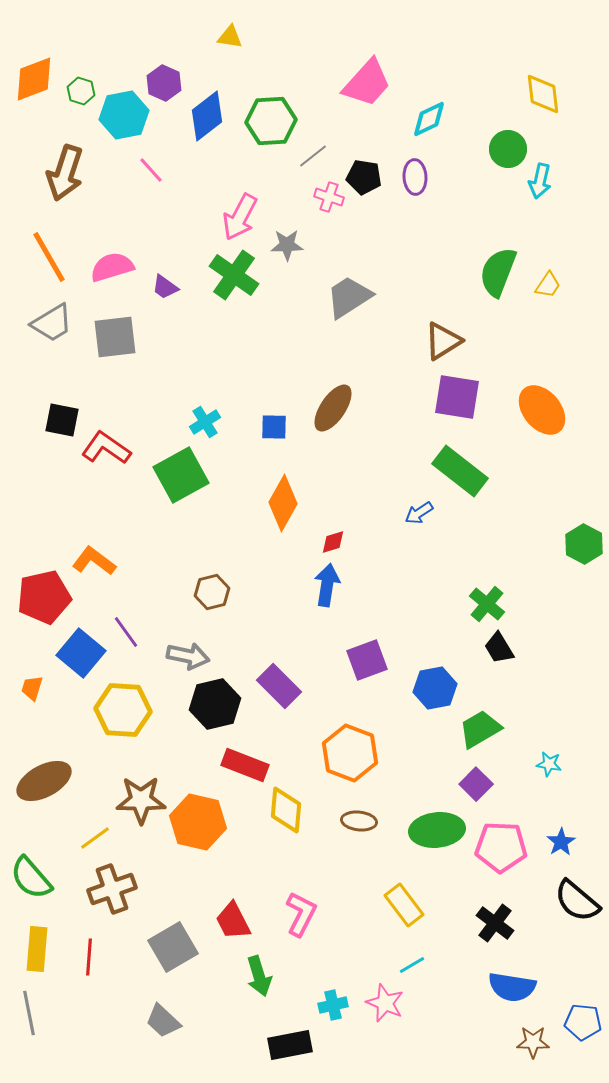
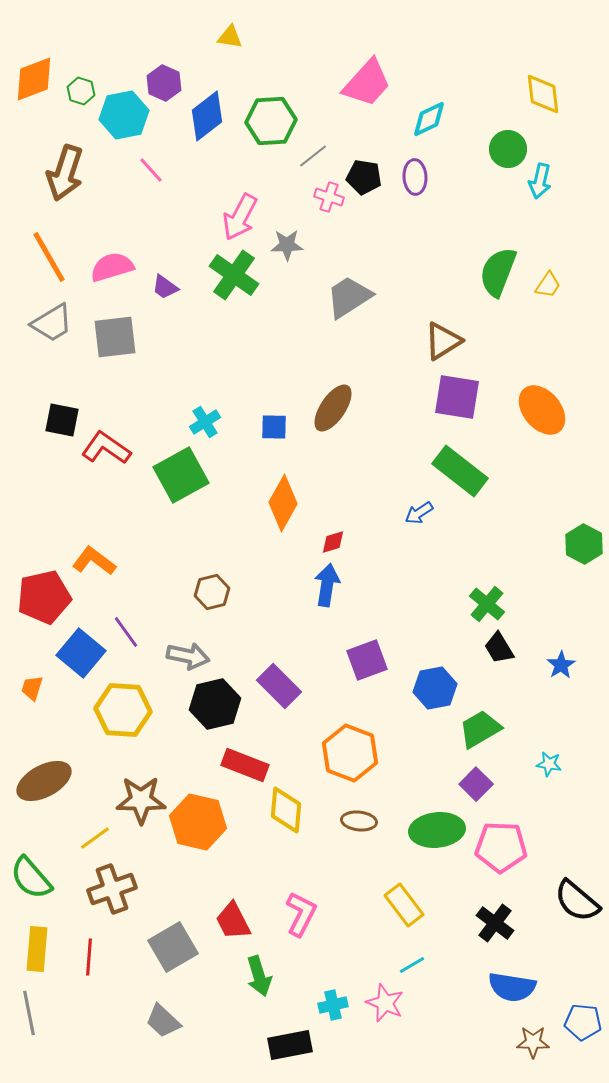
blue star at (561, 842): moved 177 px up
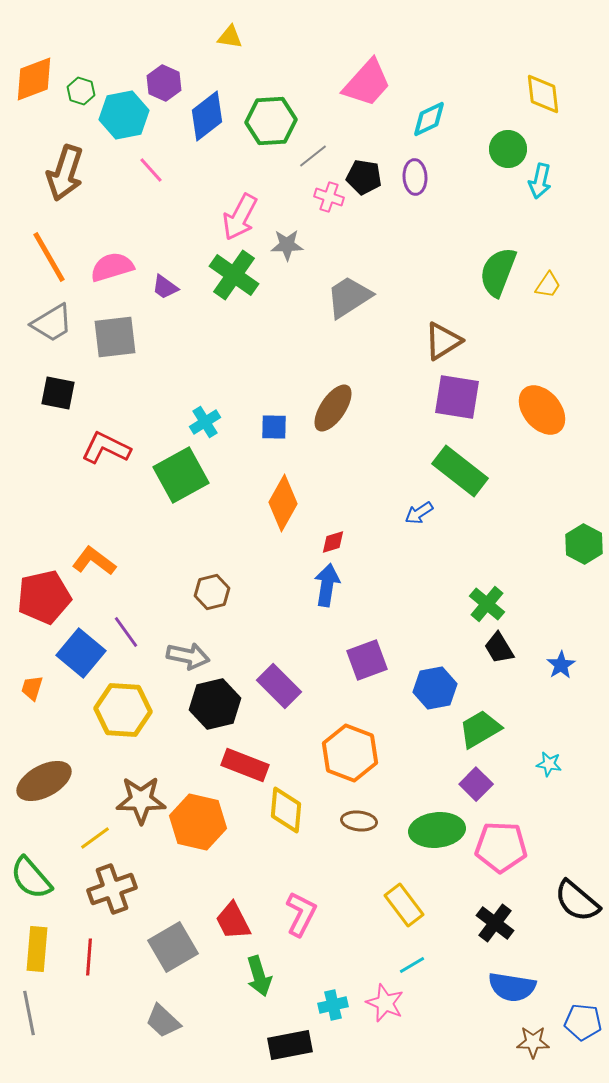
black square at (62, 420): moved 4 px left, 27 px up
red L-shape at (106, 448): rotated 9 degrees counterclockwise
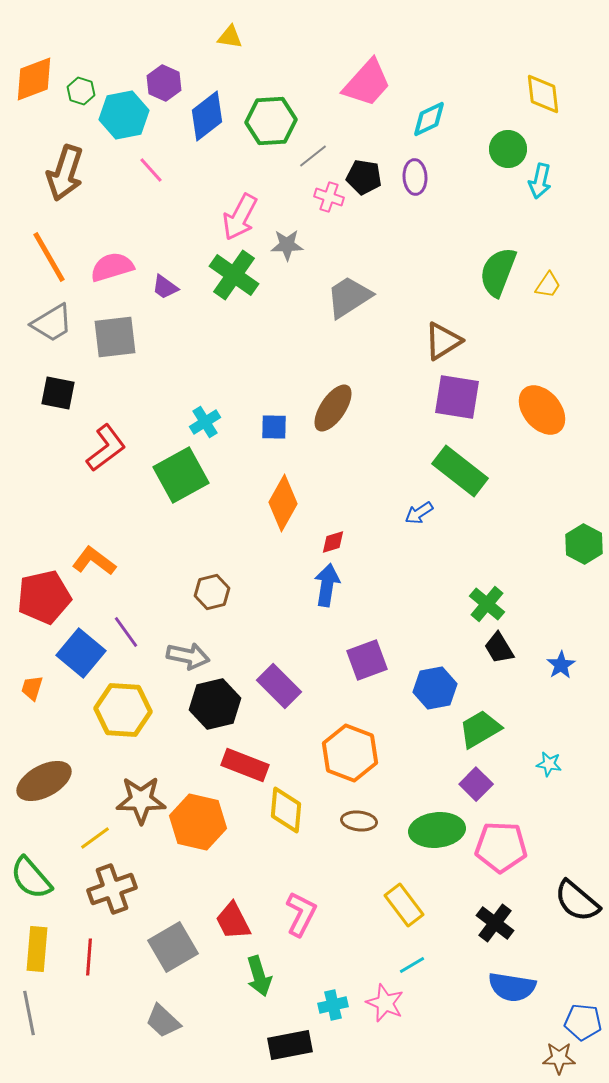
red L-shape at (106, 448): rotated 117 degrees clockwise
brown star at (533, 1042): moved 26 px right, 16 px down
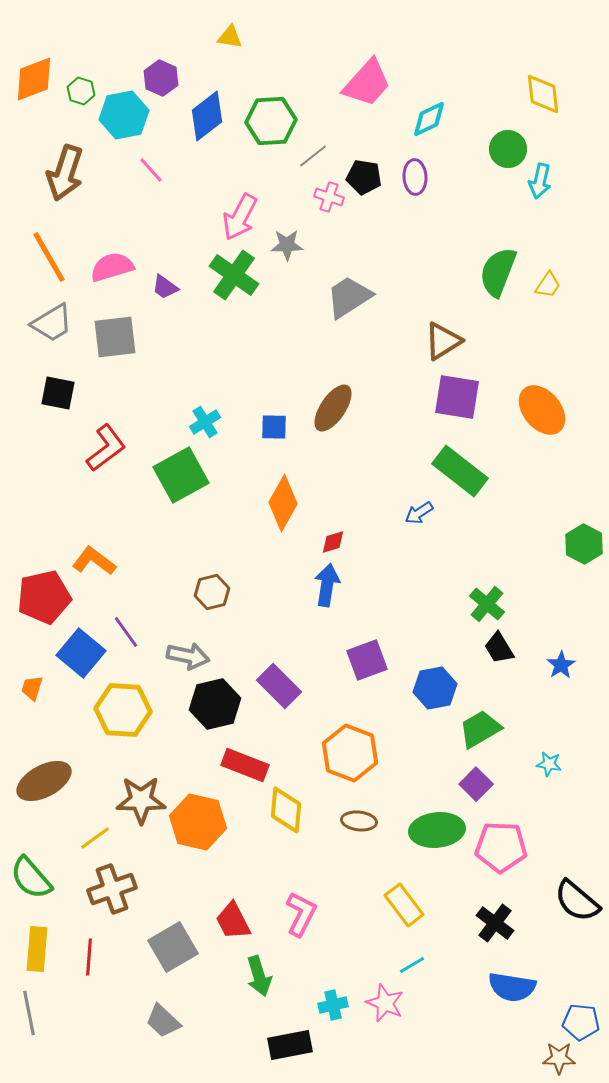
purple hexagon at (164, 83): moved 3 px left, 5 px up
blue pentagon at (583, 1022): moved 2 px left
